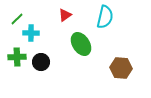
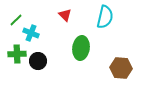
red triangle: rotated 40 degrees counterclockwise
green line: moved 1 px left, 1 px down
cyan cross: rotated 21 degrees clockwise
green ellipse: moved 4 px down; rotated 40 degrees clockwise
green cross: moved 3 px up
black circle: moved 3 px left, 1 px up
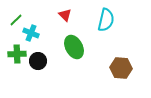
cyan semicircle: moved 1 px right, 3 px down
green ellipse: moved 7 px left, 1 px up; rotated 35 degrees counterclockwise
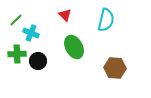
brown hexagon: moved 6 px left
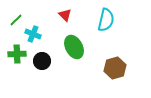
cyan cross: moved 2 px right, 1 px down
black circle: moved 4 px right
brown hexagon: rotated 20 degrees counterclockwise
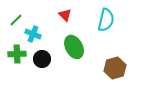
black circle: moved 2 px up
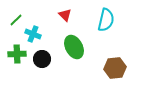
brown hexagon: rotated 10 degrees clockwise
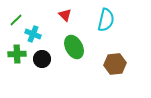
brown hexagon: moved 4 px up
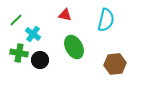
red triangle: rotated 32 degrees counterclockwise
cyan cross: rotated 14 degrees clockwise
green cross: moved 2 px right, 1 px up; rotated 12 degrees clockwise
black circle: moved 2 px left, 1 px down
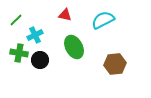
cyan semicircle: moved 3 px left; rotated 130 degrees counterclockwise
cyan cross: moved 2 px right, 1 px down; rotated 28 degrees clockwise
